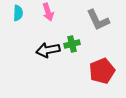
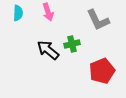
black arrow: rotated 50 degrees clockwise
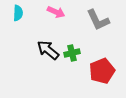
pink arrow: moved 8 px right; rotated 48 degrees counterclockwise
green cross: moved 9 px down
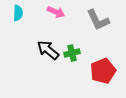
red pentagon: moved 1 px right
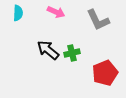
red pentagon: moved 2 px right, 2 px down
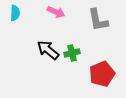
cyan semicircle: moved 3 px left
gray L-shape: rotated 15 degrees clockwise
red pentagon: moved 3 px left, 1 px down
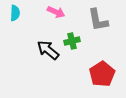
green cross: moved 12 px up
red pentagon: rotated 10 degrees counterclockwise
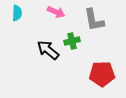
cyan semicircle: moved 2 px right
gray L-shape: moved 4 px left
red pentagon: rotated 30 degrees clockwise
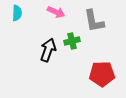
gray L-shape: moved 1 px down
black arrow: rotated 70 degrees clockwise
